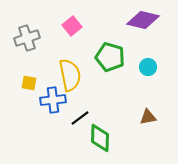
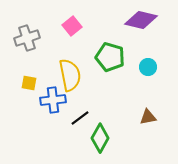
purple diamond: moved 2 px left
green diamond: rotated 28 degrees clockwise
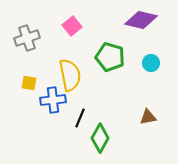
cyan circle: moved 3 px right, 4 px up
black line: rotated 30 degrees counterclockwise
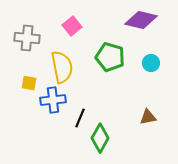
gray cross: rotated 25 degrees clockwise
yellow semicircle: moved 8 px left, 8 px up
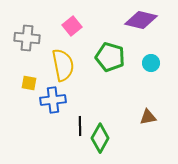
yellow semicircle: moved 1 px right, 2 px up
black line: moved 8 px down; rotated 24 degrees counterclockwise
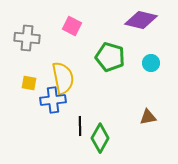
pink square: rotated 24 degrees counterclockwise
yellow semicircle: moved 13 px down
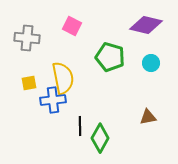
purple diamond: moved 5 px right, 5 px down
yellow square: rotated 21 degrees counterclockwise
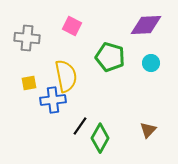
purple diamond: rotated 16 degrees counterclockwise
yellow semicircle: moved 3 px right, 2 px up
brown triangle: moved 13 px down; rotated 36 degrees counterclockwise
black line: rotated 36 degrees clockwise
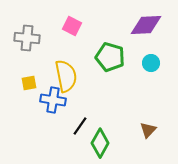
blue cross: rotated 15 degrees clockwise
green diamond: moved 5 px down
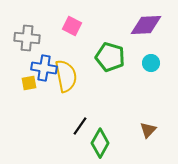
blue cross: moved 9 px left, 32 px up
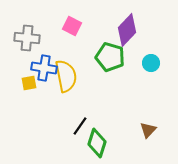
purple diamond: moved 19 px left, 5 px down; rotated 44 degrees counterclockwise
green diamond: moved 3 px left; rotated 12 degrees counterclockwise
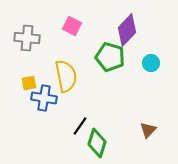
blue cross: moved 30 px down
